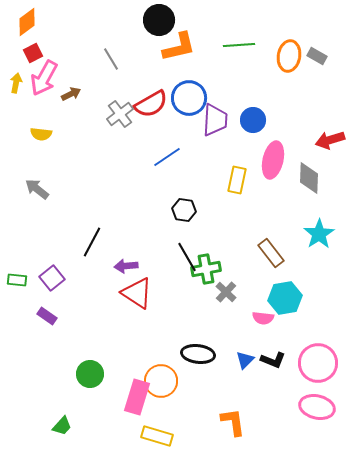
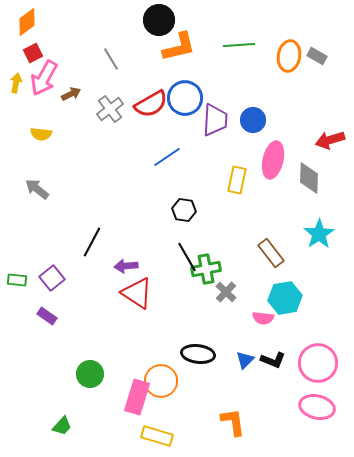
blue circle at (189, 98): moved 4 px left
gray cross at (120, 114): moved 10 px left, 5 px up
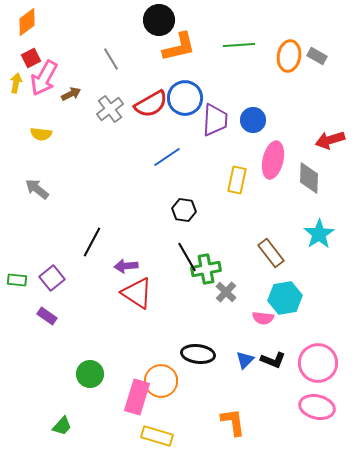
red square at (33, 53): moved 2 px left, 5 px down
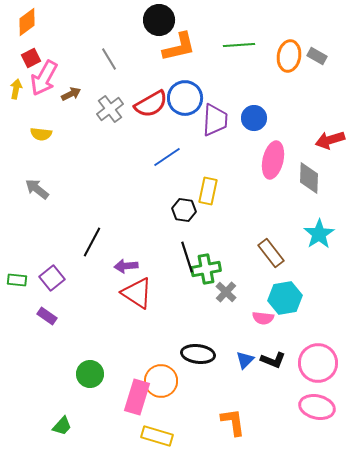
gray line at (111, 59): moved 2 px left
yellow arrow at (16, 83): moved 6 px down
blue circle at (253, 120): moved 1 px right, 2 px up
yellow rectangle at (237, 180): moved 29 px left, 11 px down
black line at (187, 257): rotated 12 degrees clockwise
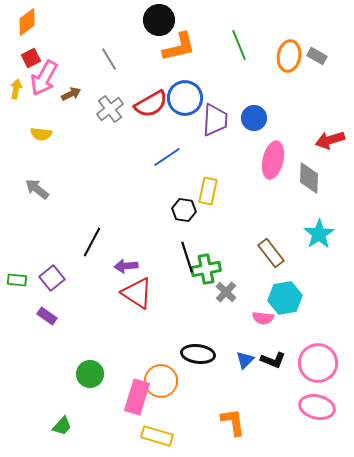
green line at (239, 45): rotated 72 degrees clockwise
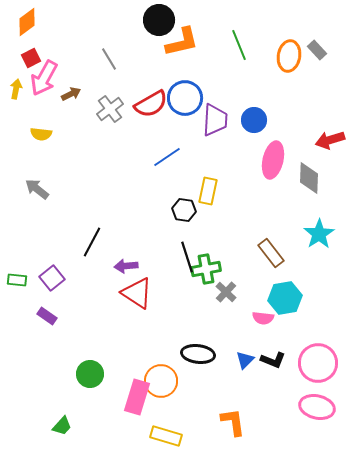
orange L-shape at (179, 47): moved 3 px right, 5 px up
gray rectangle at (317, 56): moved 6 px up; rotated 18 degrees clockwise
blue circle at (254, 118): moved 2 px down
yellow rectangle at (157, 436): moved 9 px right
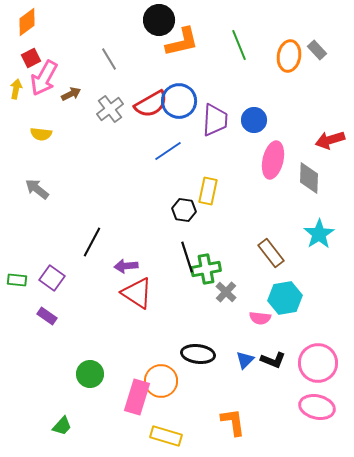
blue circle at (185, 98): moved 6 px left, 3 px down
blue line at (167, 157): moved 1 px right, 6 px up
purple square at (52, 278): rotated 15 degrees counterclockwise
pink semicircle at (263, 318): moved 3 px left
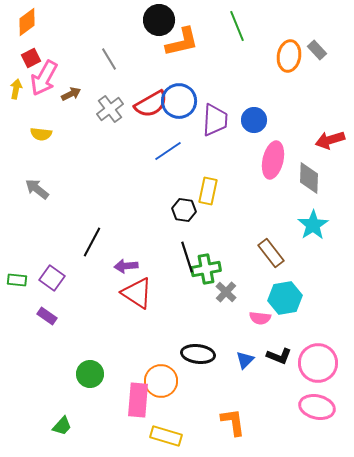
green line at (239, 45): moved 2 px left, 19 px up
cyan star at (319, 234): moved 6 px left, 9 px up
black L-shape at (273, 360): moved 6 px right, 4 px up
pink rectangle at (137, 397): moved 1 px right, 3 px down; rotated 12 degrees counterclockwise
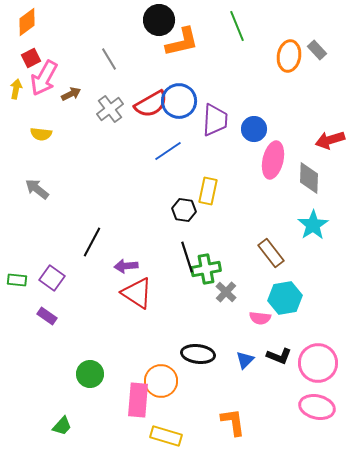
blue circle at (254, 120): moved 9 px down
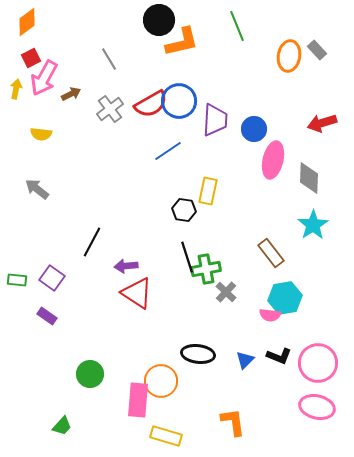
red arrow at (330, 140): moved 8 px left, 17 px up
pink semicircle at (260, 318): moved 10 px right, 3 px up
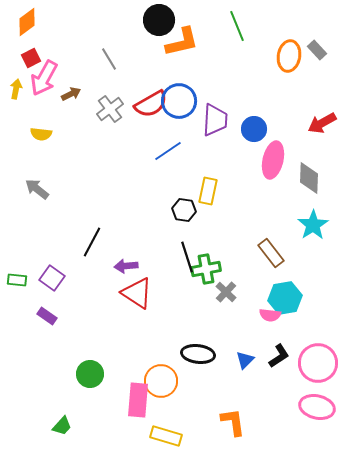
red arrow at (322, 123): rotated 12 degrees counterclockwise
black L-shape at (279, 356): rotated 55 degrees counterclockwise
